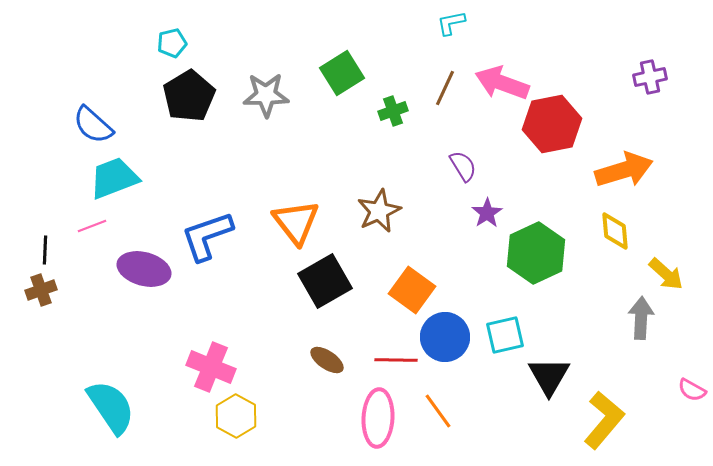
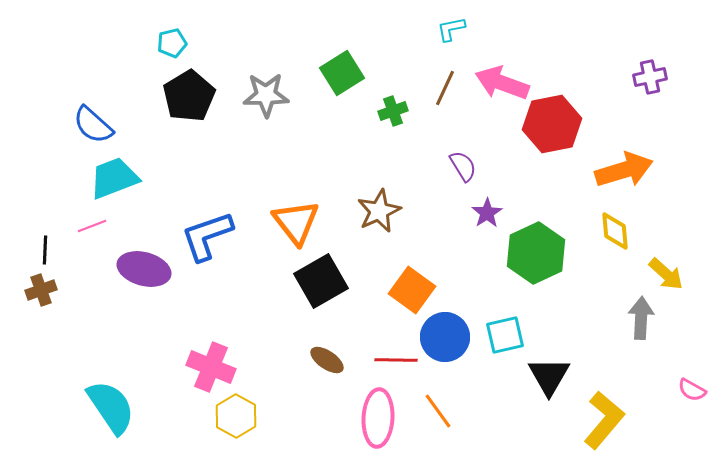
cyan L-shape: moved 6 px down
black square: moved 4 px left
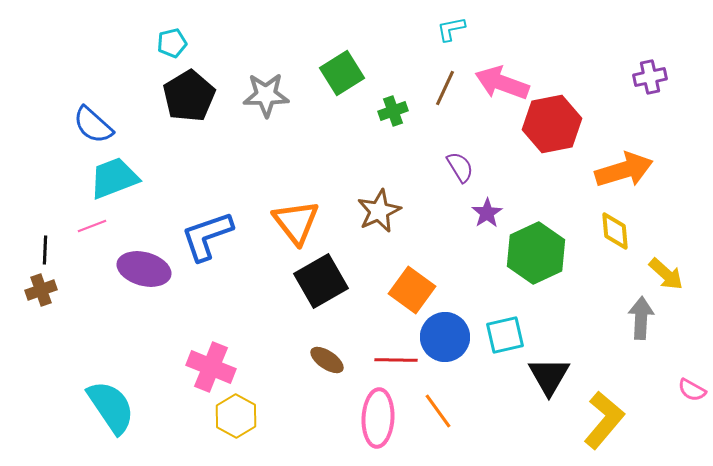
purple semicircle: moved 3 px left, 1 px down
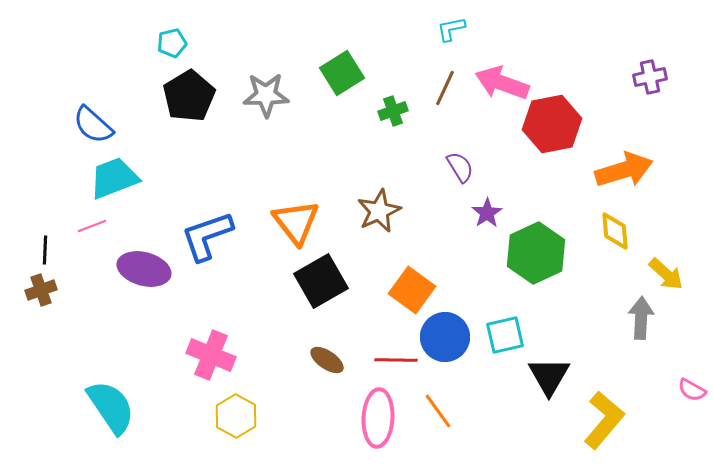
pink cross: moved 12 px up
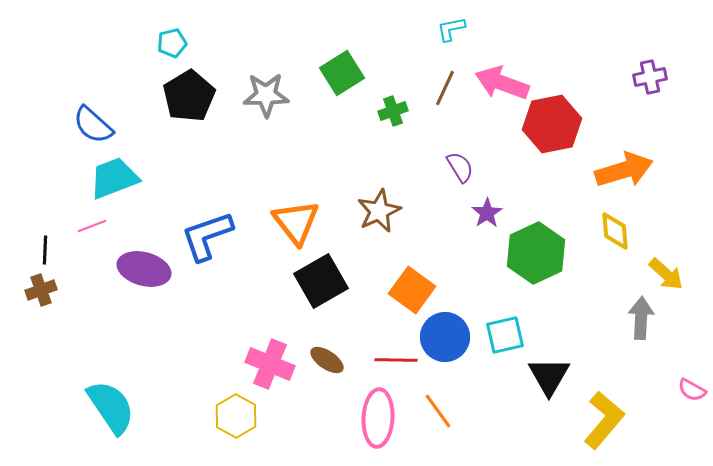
pink cross: moved 59 px right, 9 px down
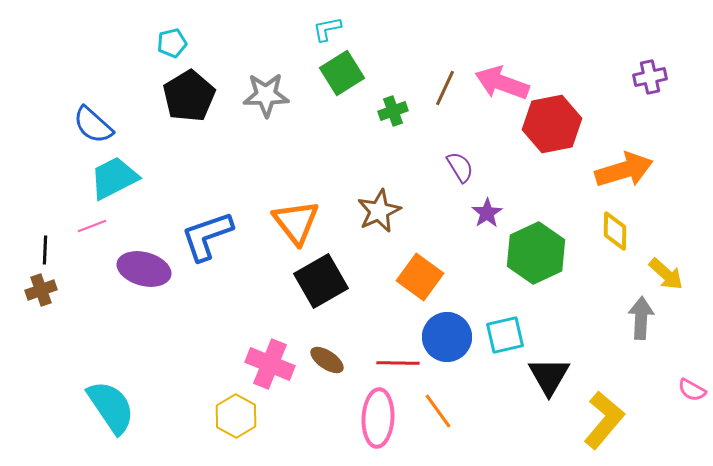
cyan L-shape: moved 124 px left
cyan trapezoid: rotated 6 degrees counterclockwise
yellow diamond: rotated 6 degrees clockwise
orange square: moved 8 px right, 13 px up
blue circle: moved 2 px right
red line: moved 2 px right, 3 px down
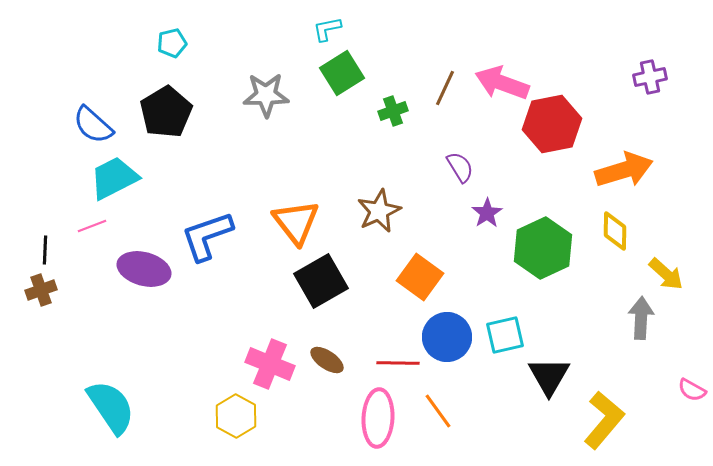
black pentagon: moved 23 px left, 16 px down
green hexagon: moved 7 px right, 5 px up
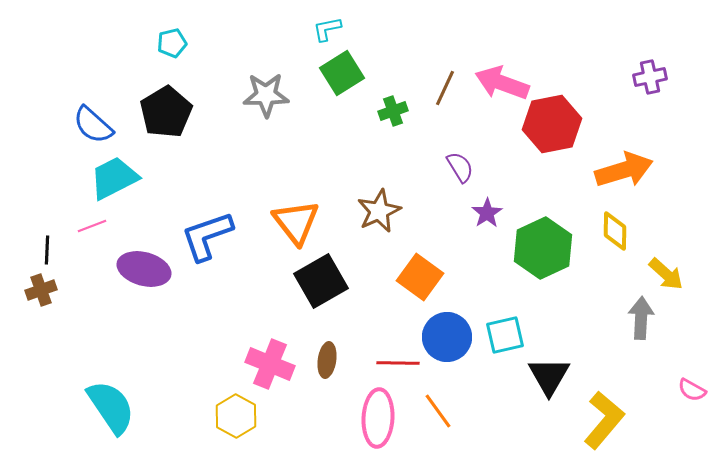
black line: moved 2 px right
brown ellipse: rotated 64 degrees clockwise
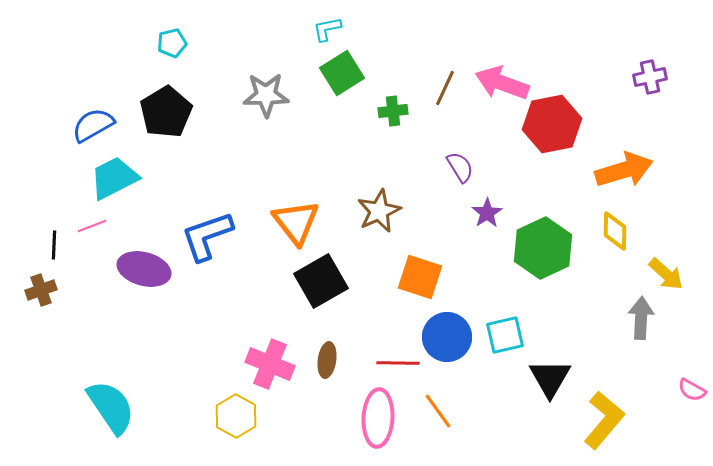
green cross: rotated 12 degrees clockwise
blue semicircle: rotated 108 degrees clockwise
black line: moved 7 px right, 5 px up
orange square: rotated 18 degrees counterclockwise
black triangle: moved 1 px right, 2 px down
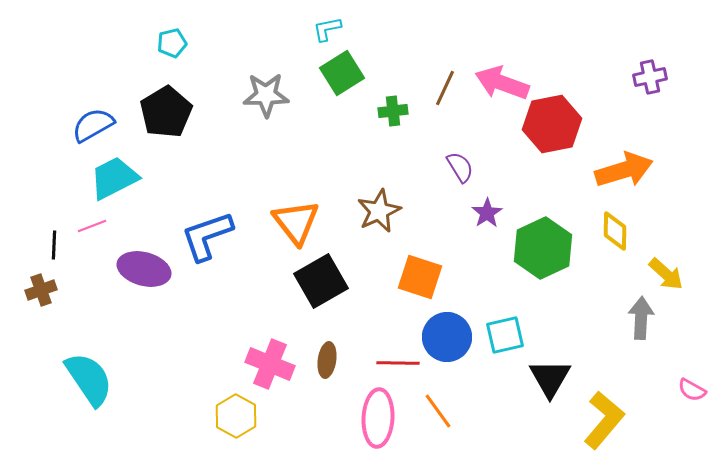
cyan semicircle: moved 22 px left, 28 px up
